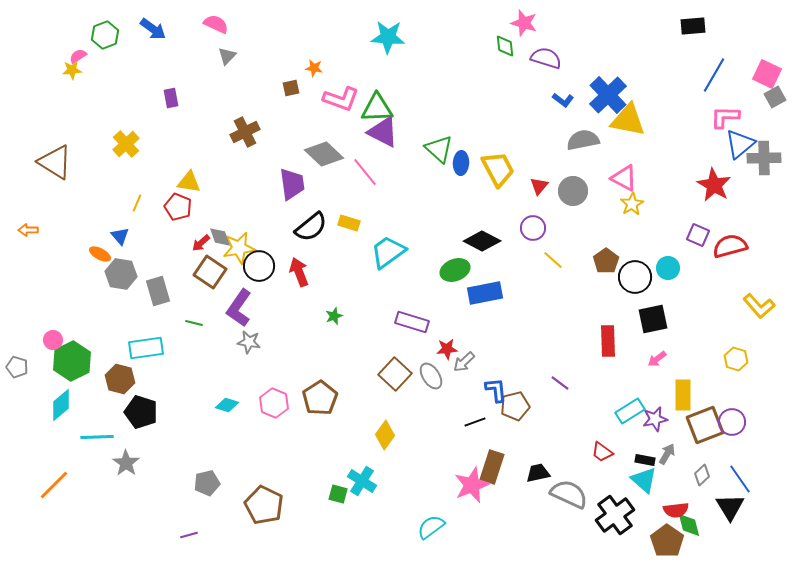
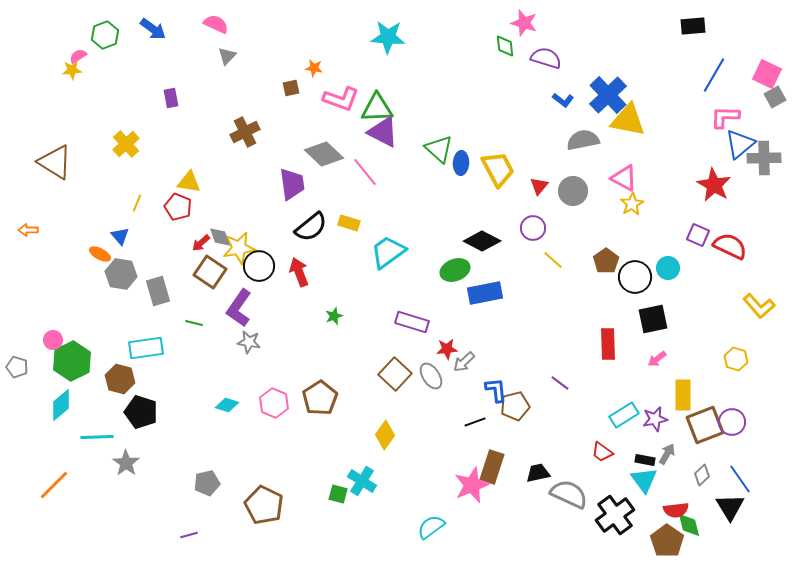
red semicircle at (730, 246): rotated 40 degrees clockwise
red rectangle at (608, 341): moved 3 px down
cyan rectangle at (630, 411): moved 6 px left, 4 px down
cyan triangle at (644, 480): rotated 12 degrees clockwise
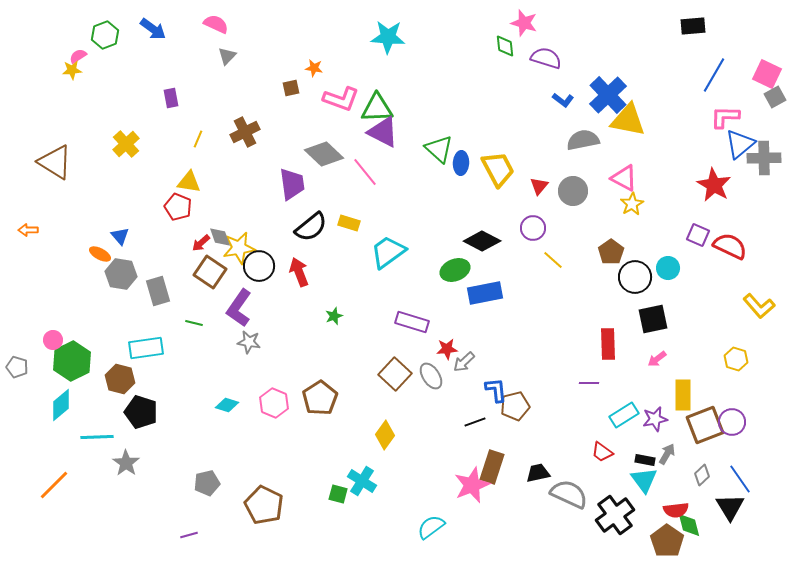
yellow line at (137, 203): moved 61 px right, 64 px up
brown pentagon at (606, 261): moved 5 px right, 9 px up
purple line at (560, 383): moved 29 px right; rotated 36 degrees counterclockwise
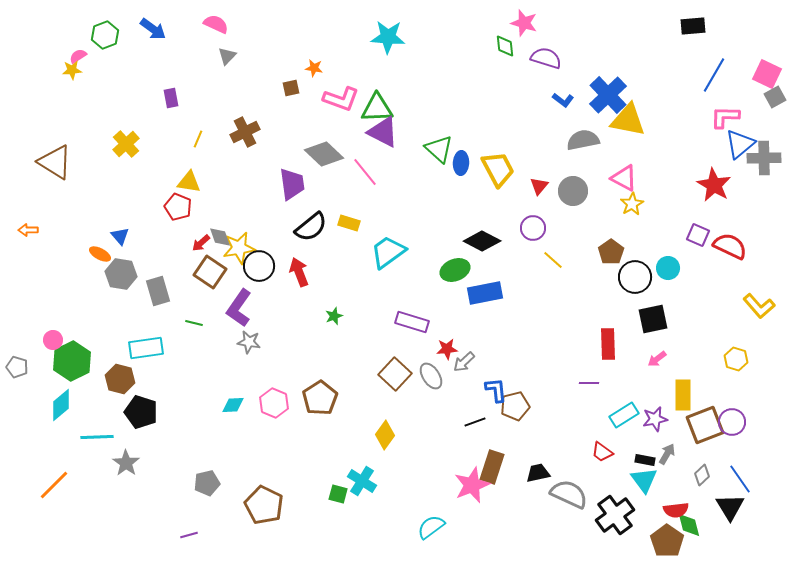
cyan diamond at (227, 405): moved 6 px right; rotated 20 degrees counterclockwise
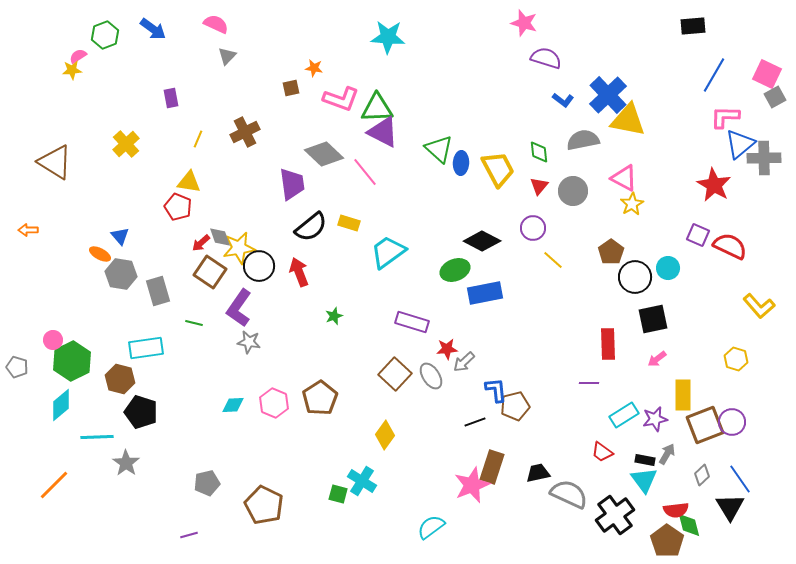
green diamond at (505, 46): moved 34 px right, 106 px down
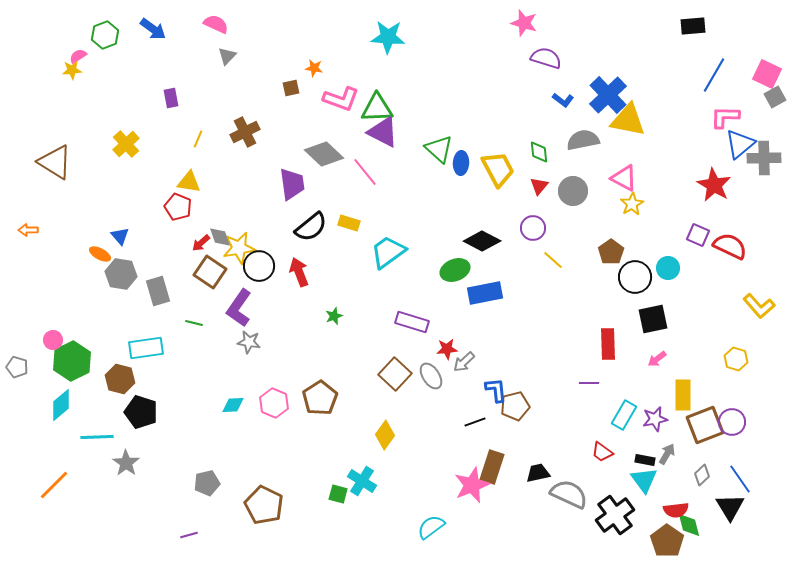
cyan rectangle at (624, 415): rotated 28 degrees counterclockwise
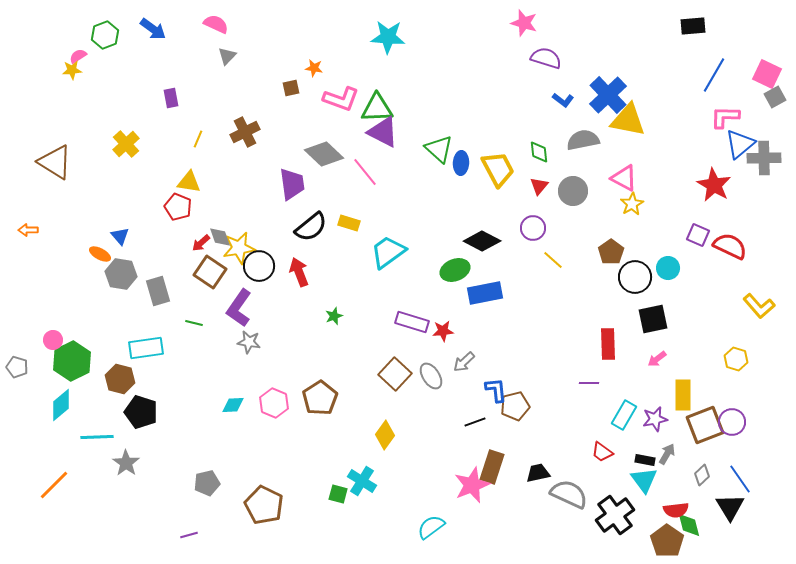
red star at (447, 349): moved 4 px left, 18 px up
